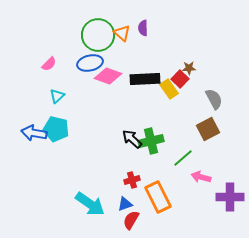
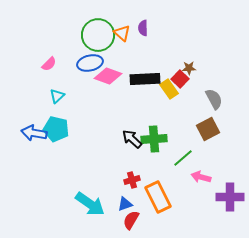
green cross: moved 3 px right, 2 px up; rotated 10 degrees clockwise
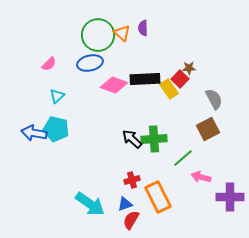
pink diamond: moved 6 px right, 9 px down
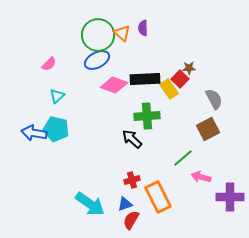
blue ellipse: moved 7 px right, 3 px up; rotated 15 degrees counterclockwise
green cross: moved 7 px left, 23 px up
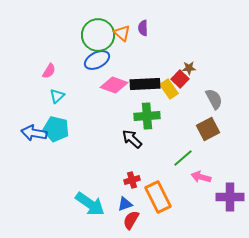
pink semicircle: moved 7 px down; rotated 14 degrees counterclockwise
black rectangle: moved 5 px down
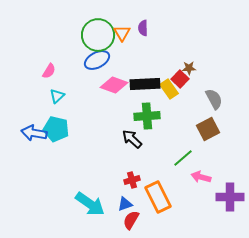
orange triangle: rotated 18 degrees clockwise
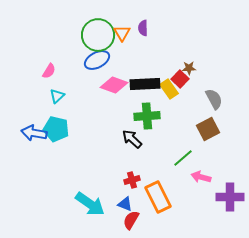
blue triangle: rotated 42 degrees clockwise
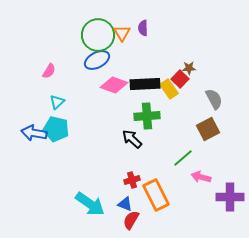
cyan triangle: moved 6 px down
orange rectangle: moved 2 px left, 2 px up
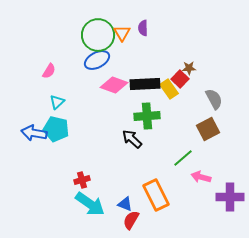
red cross: moved 50 px left
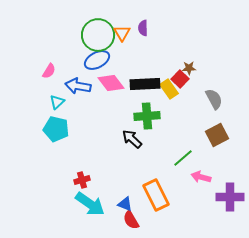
pink diamond: moved 3 px left, 2 px up; rotated 32 degrees clockwise
brown square: moved 9 px right, 6 px down
blue arrow: moved 44 px right, 47 px up
red semicircle: rotated 60 degrees counterclockwise
